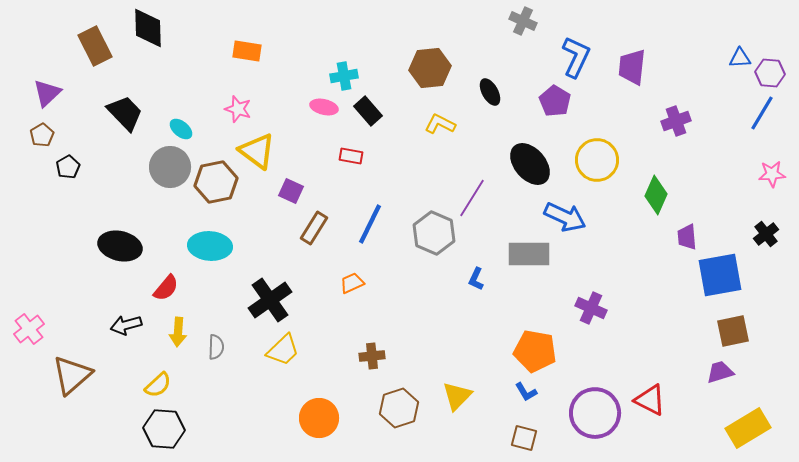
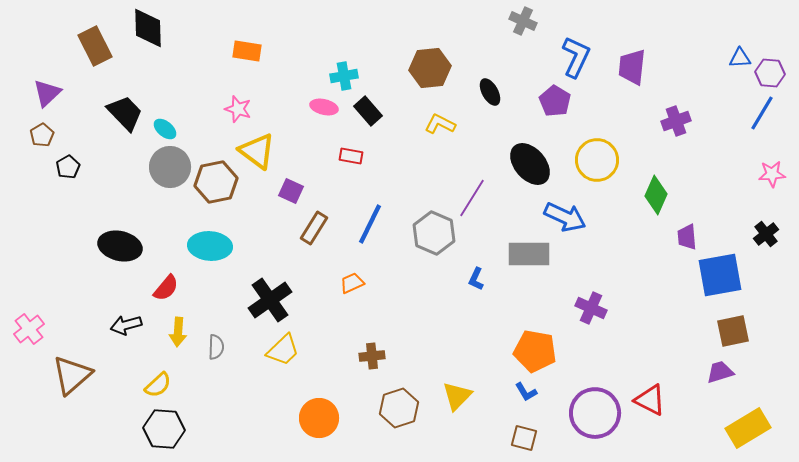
cyan ellipse at (181, 129): moved 16 px left
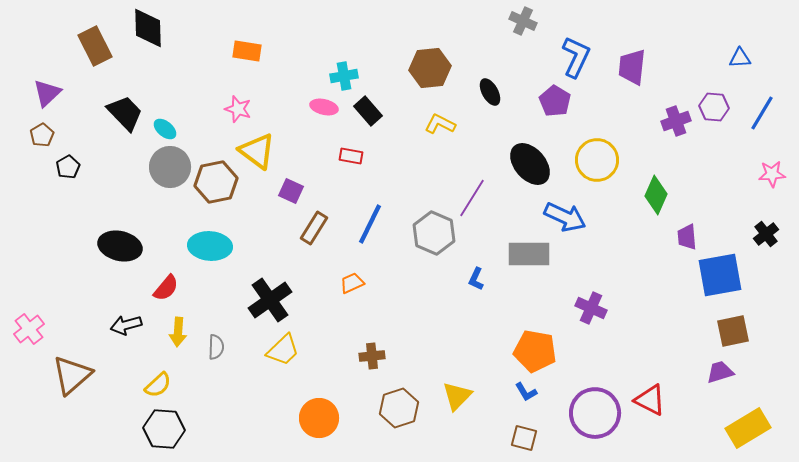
purple hexagon at (770, 73): moved 56 px left, 34 px down
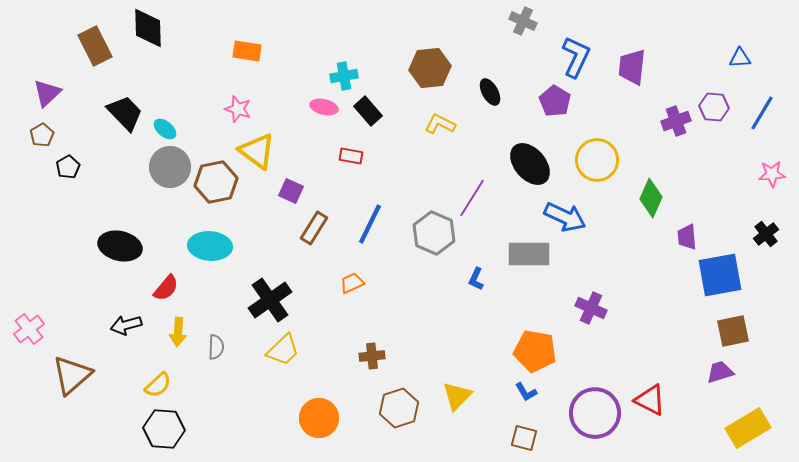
green diamond at (656, 195): moved 5 px left, 3 px down
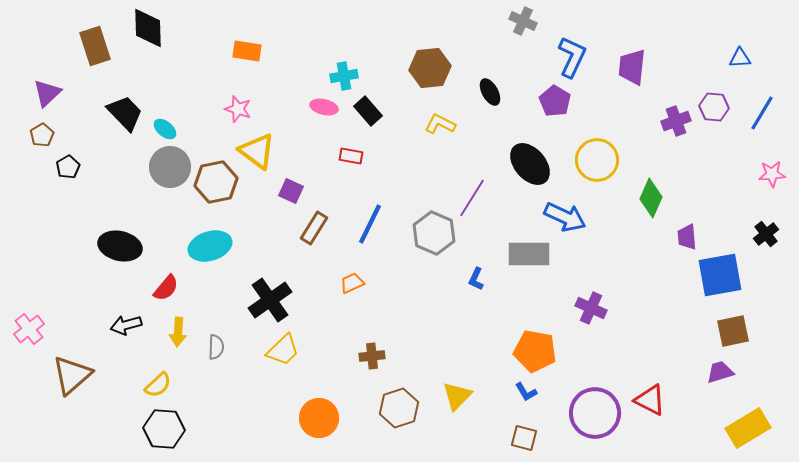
brown rectangle at (95, 46): rotated 9 degrees clockwise
blue L-shape at (576, 57): moved 4 px left
cyan ellipse at (210, 246): rotated 21 degrees counterclockwise
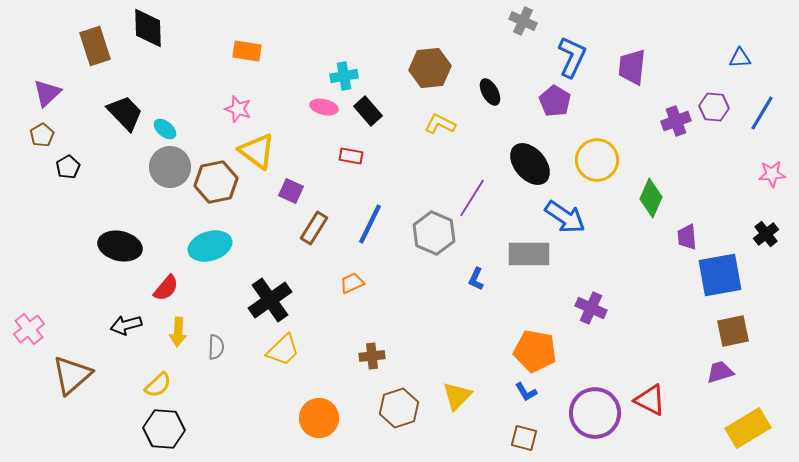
blue arrow at (565, 217): rotated 9 degrees clockwise
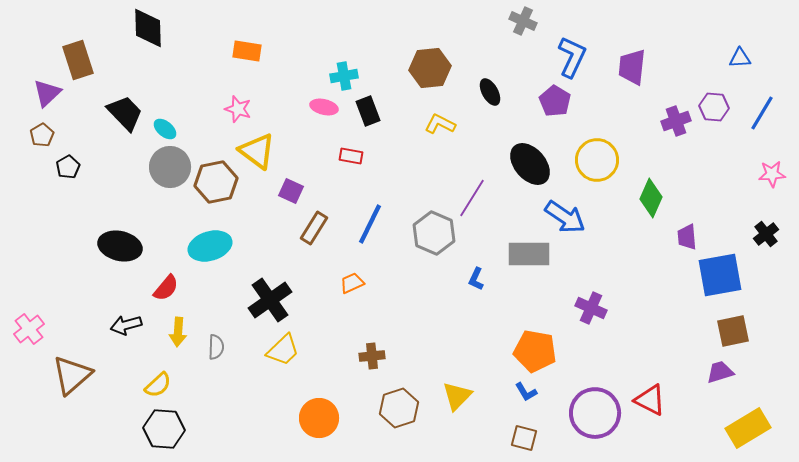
brown rectangle at (95, 46): moved 17 px left, 14 px down
black rectangle at (368, 111): rotated 20 degrees clockwise
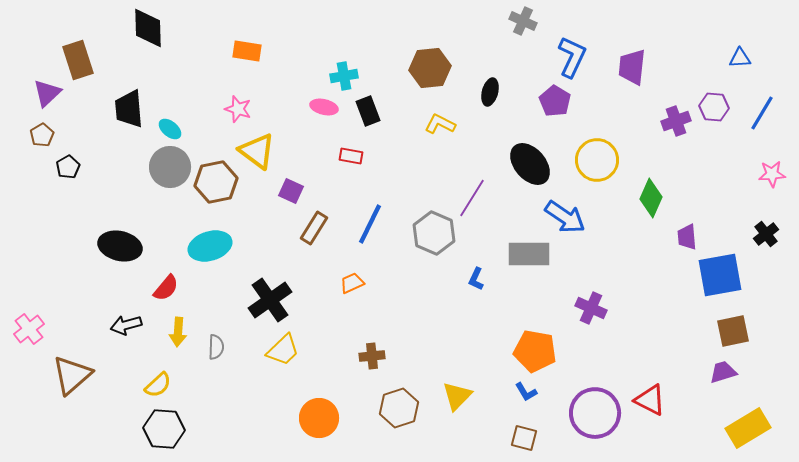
black ellipse at (490, 92): rotated 44 degrees clockwise
black trapezoid at (125, 113): moved 4 px right, 4 px up; rotated 141 degrees counterclockwise
cyan ellipse at (165, 129): moved 5 px right
purple trapezoid at (720, 372): moved 3 px right
